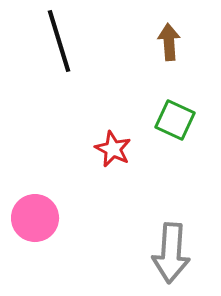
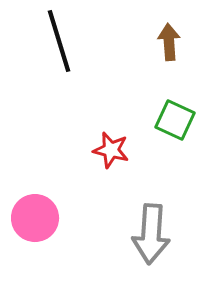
red star: moved 2 px left, 1 px down; rotated 12 degrees counterclockwise
gray arrow: moved 20 px left, 19 px up
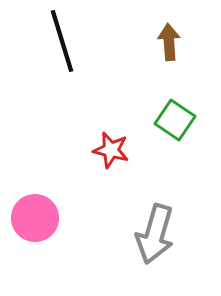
black line: moved 3 px right
green square: rotated 9 degrees clockwise
gray arrow: moved 4 px right; rotated 12 degrees clockwise
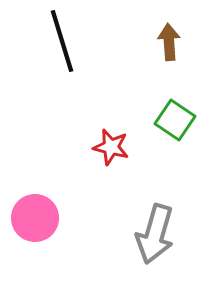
red star: moved 3 px up
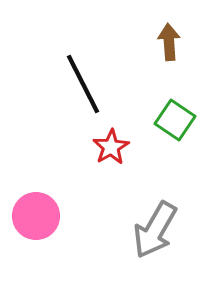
black line: moved 21 px right, 43 px down; rotated 10 degrees counterclockwise
red star: rotated 27 degrees clockwise
pink circle: moved 1 px right, 2 px up
gray arrow: moved 4 px up; rotated 14 degrees clockwise
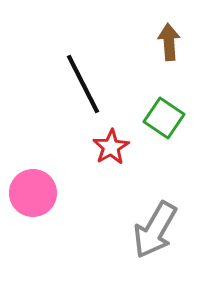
green square: moved 11 px left, 2 px up
pink circle: moved 3 px left, 23 px up
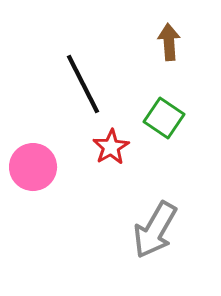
pink circle: moved 26 px up
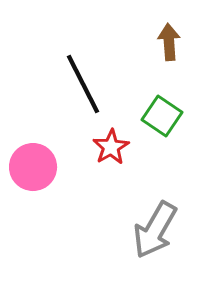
green square: moved 2 px left, 2 px up
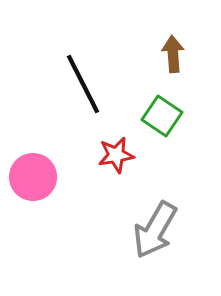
brown arrow: moved 4 px right, 12 px down
red star: moved 5 px right, 8 px down; rotated 21 degrees clockwise
pink circle: moved 10 px down
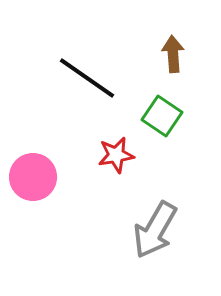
black line: moved 4 px right, 6 px up; rotated 28 degrees counterclockwise
